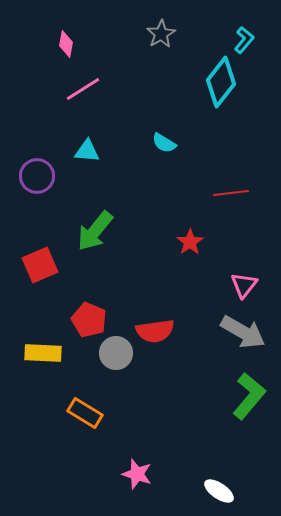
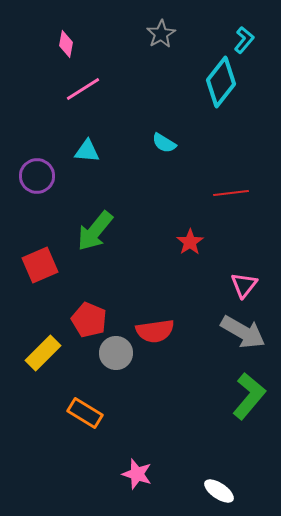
yellow rectangle: rotated 48 degrees counterclockwise
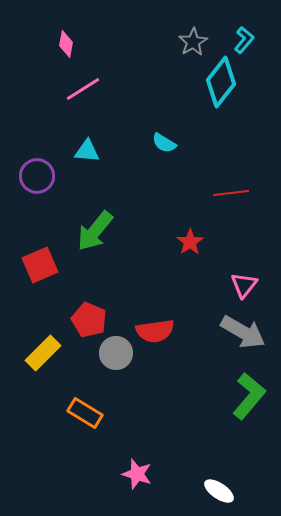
gray star: moved 32 px right, 8 px down
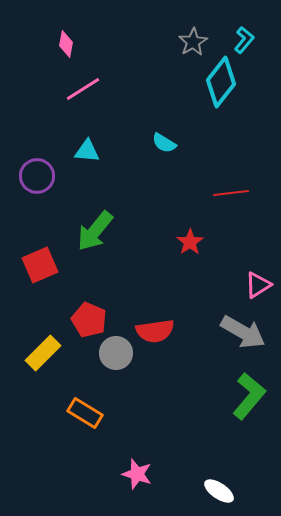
pink triangle: moved 14 px right; rotated 20 degrees clockwise
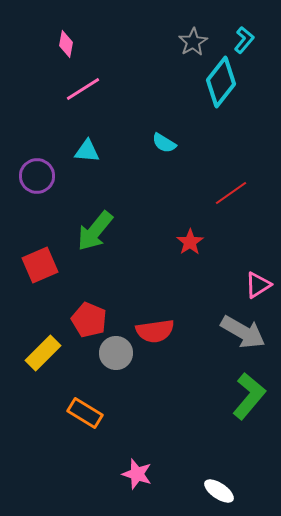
red line: rotated 28 degrees counterclockwise
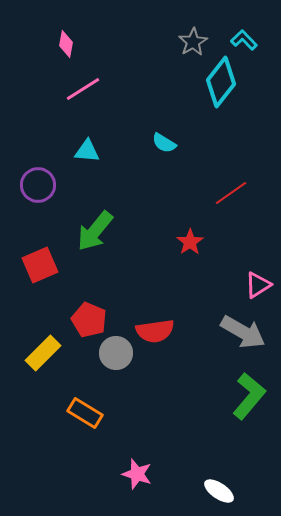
cyan L-shape: rotated 84 degrees counterclockwise
purple circle: moved 1 px right, 9 px down
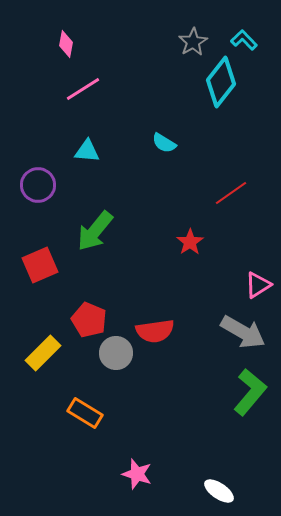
green L-shape: moved 1 px right, 4 px up
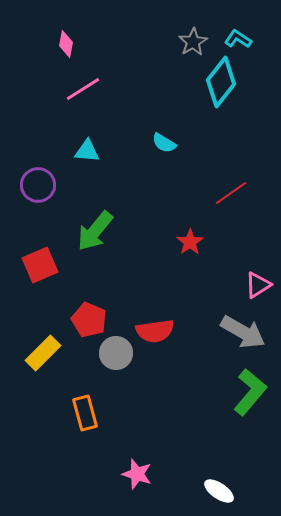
cyan L-shape: moved 6 px left, 1 px up; rotated 12 degrees counterclockwise
orange rectangle: rotated 44 degrees clockwise
